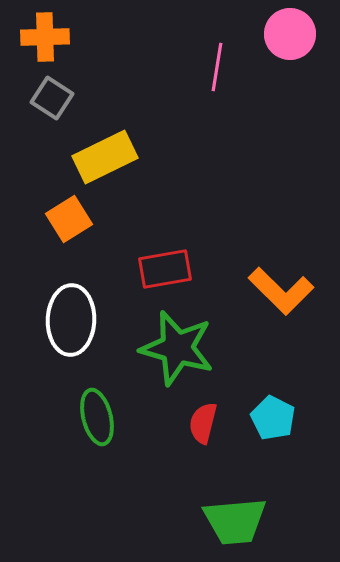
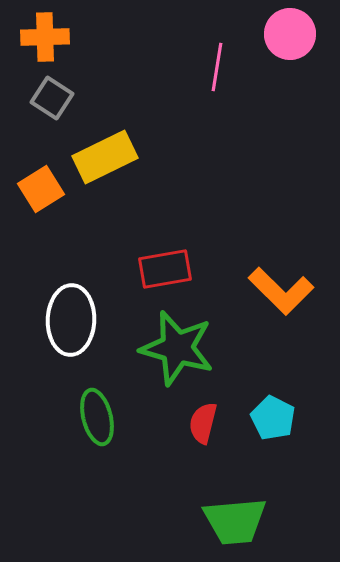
orange square: moved 28 px left, 30 px up
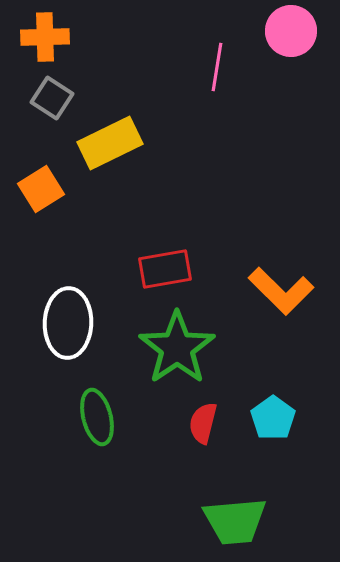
pink circle: moved 1 px right, 3 px up
yellow rectangle: moved 5 px right, 14 px up
white ellipse: moved 3 px left, 3 px down
green star: rotated 22 degrees clockwise
cyan pentagon: rotated 9 degrees clockwise
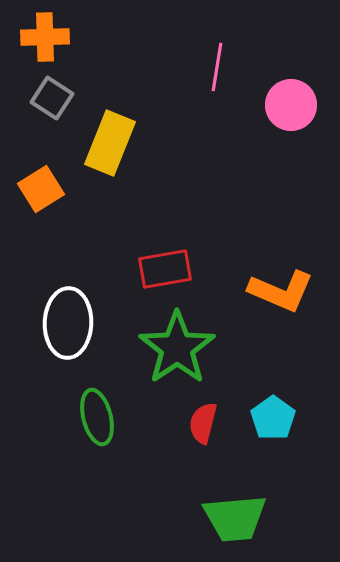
pink circle: moved 74 px down
yellow rectangle: rotated 42 degrees counterclockwise
orange L-shape: rotated 22 degrees counterclockwise
green trapezoid: moved 3 px up
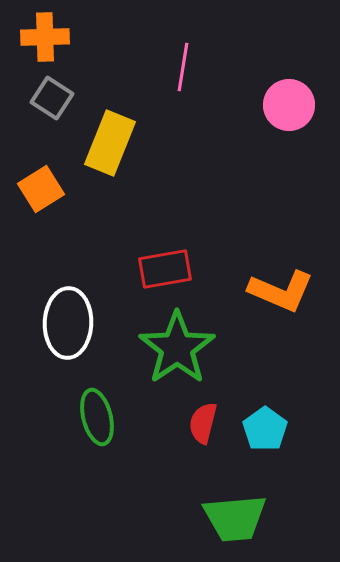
pink line: moved 34 px left
pink circle: moved 2 px left
cyan pentagon: moved 8 px left, 11 px down
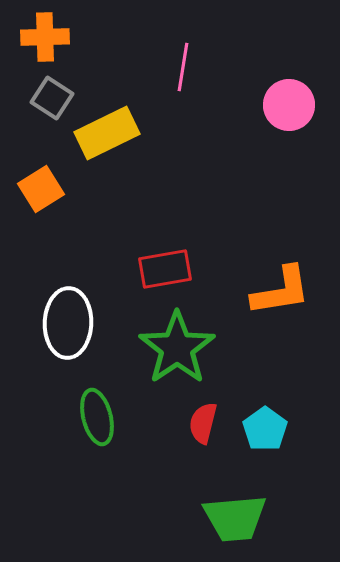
yellow rectangle: moved 3 px left, 10 px up; rotated 42 degrees clockwise
orange L-shape: rotated 32 degrees counterclockwise
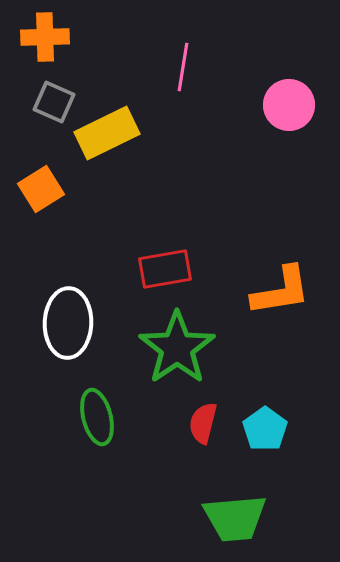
gray square: moved 2 px right, 4 px down; rotated 9 degrees counterclockwise
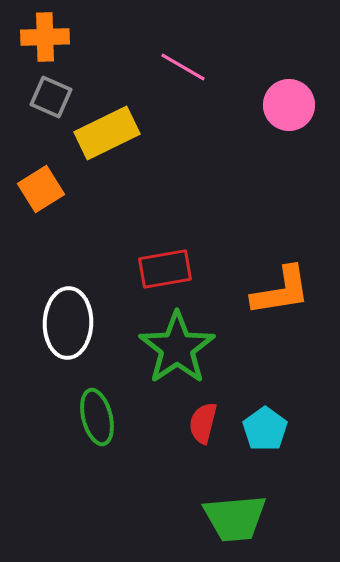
pink line: rotated 69 degrees counterclockwise
gray square: moved 3 px left, 5 px up
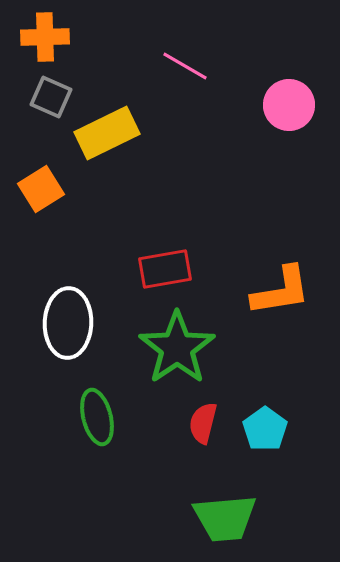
pink line: moved 2 px right, 1 px up
green trapezoid: moved 10 px left
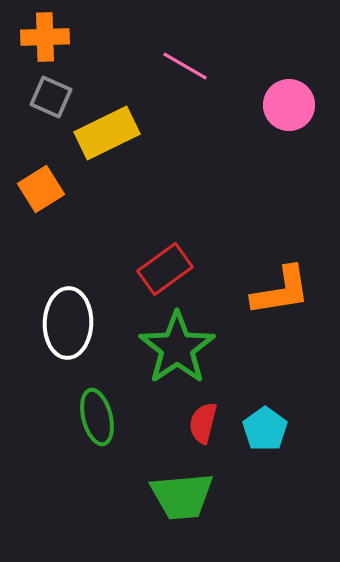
red rectangle: rotated 26 degrees counterclockwise
green trapezoid: moved 43 px left, 22 px up
